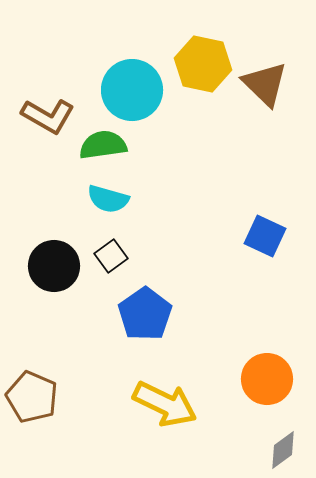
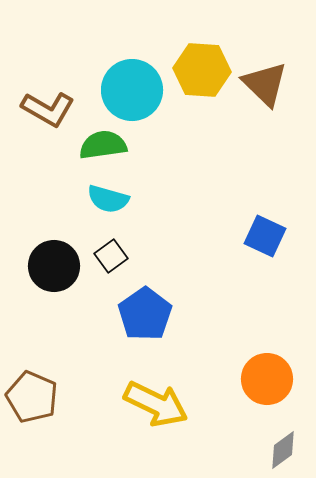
yellow hexagon: moved 1 px left, 6 px down; rotated 8 degrees counterclockwise
brown L-shape: moved 7 px up
yellow arrow: moved 9 px left
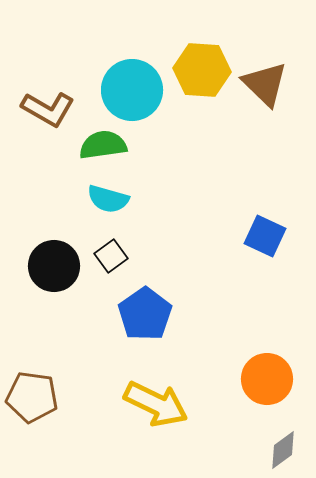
brown pentagon: rotated 15 degrees counterclockwise
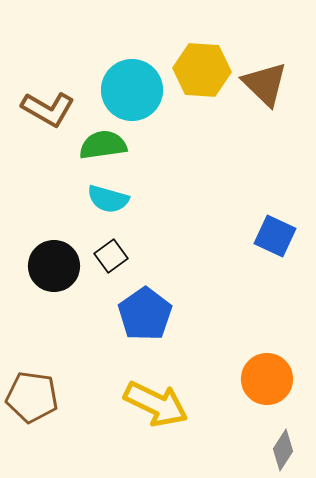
blue square: moved 10 px right
gray diamond: rotated 21 degrees counterclockwise
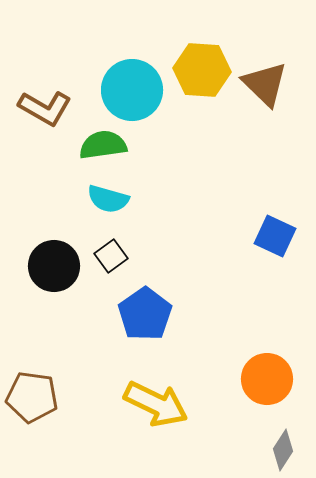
brown L-shape: moved 3 px left, 1 px up
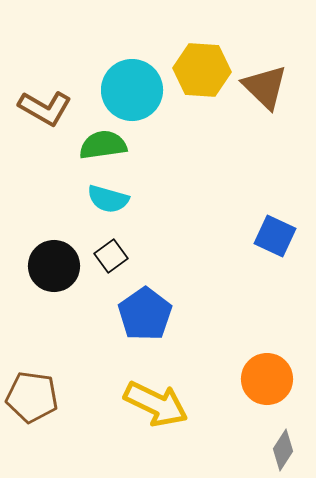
brown triangle: moved 3 px down
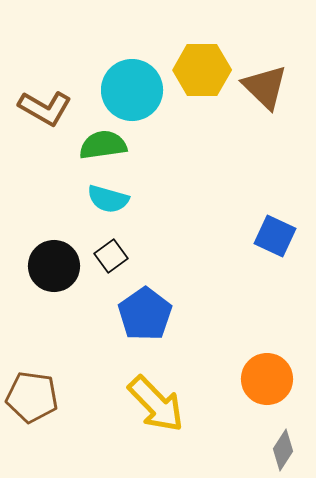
yellow hexagon: rotated 4 degrees counterclockwise
yellow arrow: rotated 20 degrees clockwise
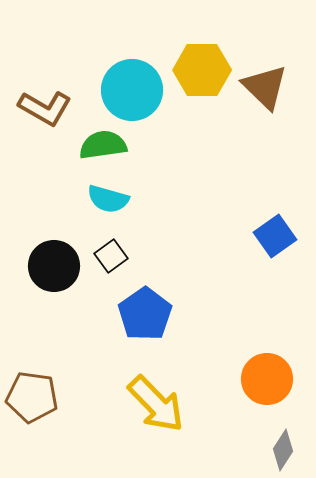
blue square: rotated 30 degrees clockwise
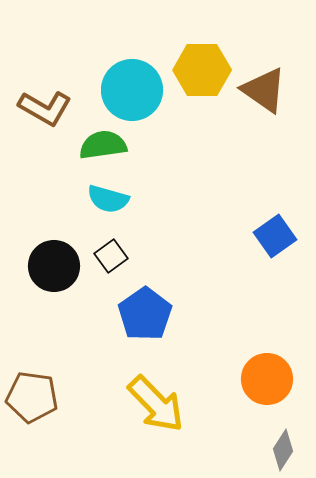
brown triangle: moved 1 px left, 3 px down; rotated 9 degrees counterclockwise
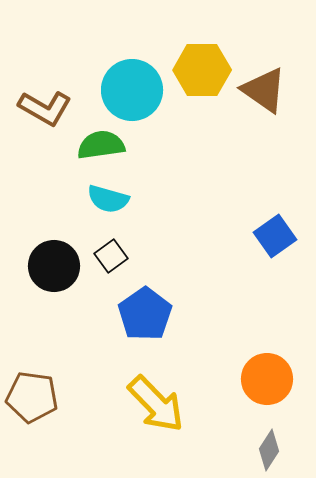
green semicircle: moved 2 px left
gray diamond: moved 14 px left
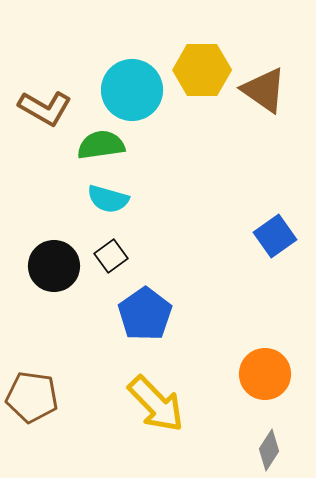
orange circle: moved 2 px left, 5 px up
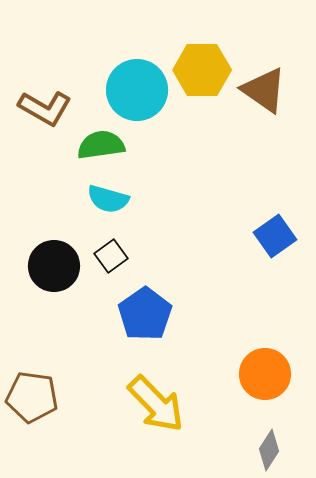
cyan circle: moved 5 px right
